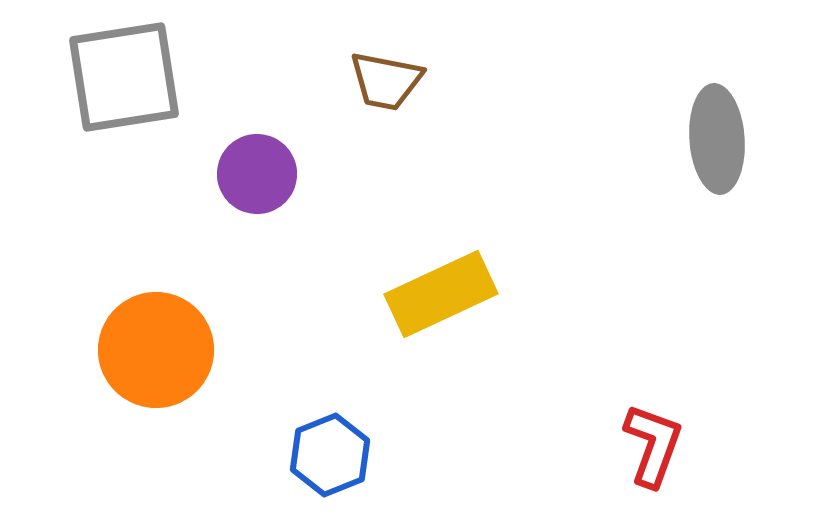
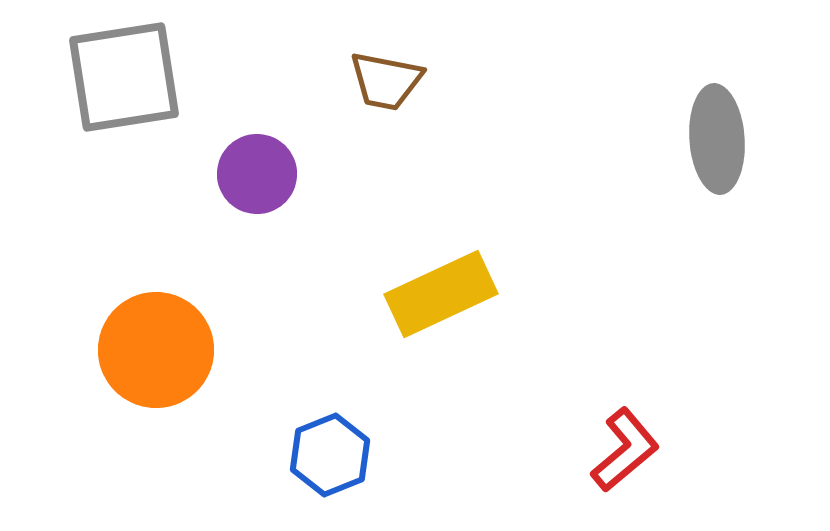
red L-shape: moved 28 px left, 5 px down; rotated 30 degrees clockwise
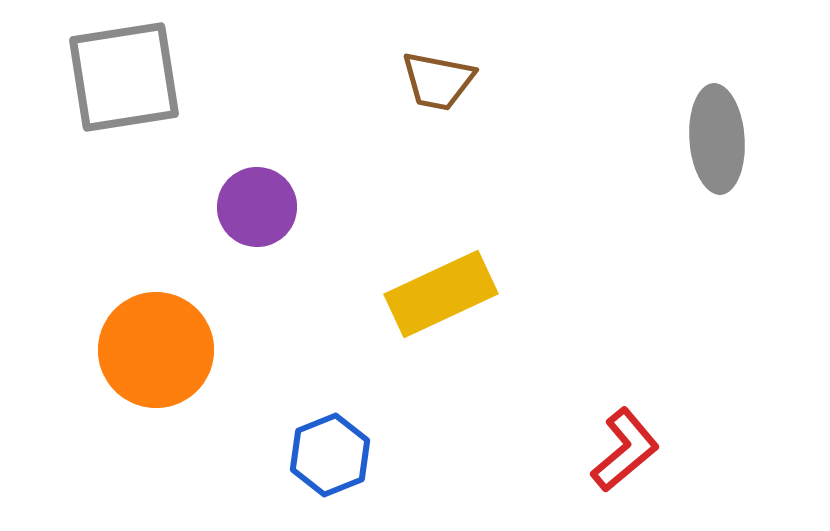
brown trapezoid: moved 52 px right
purple circle: moved 33 px down
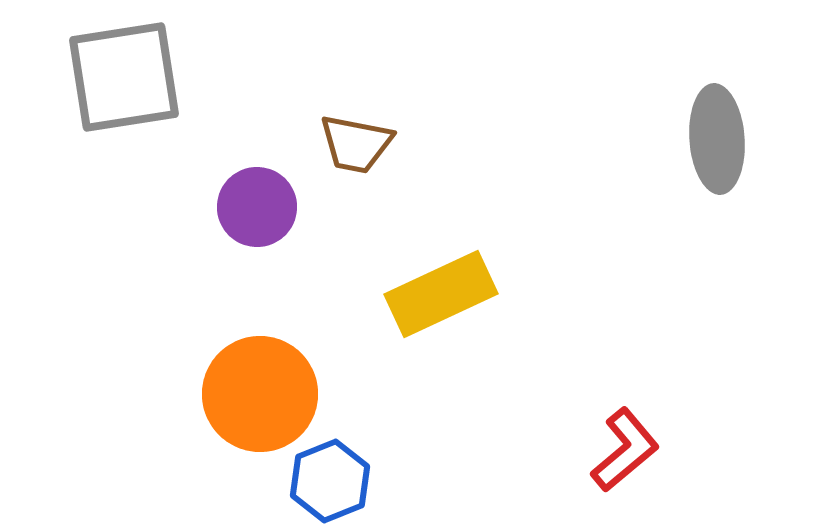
brown trapezoid: moved 82 px left, 63 px down
orange circle: moved 104 px right, 44 px down
blue hexagon: moved 26 px down
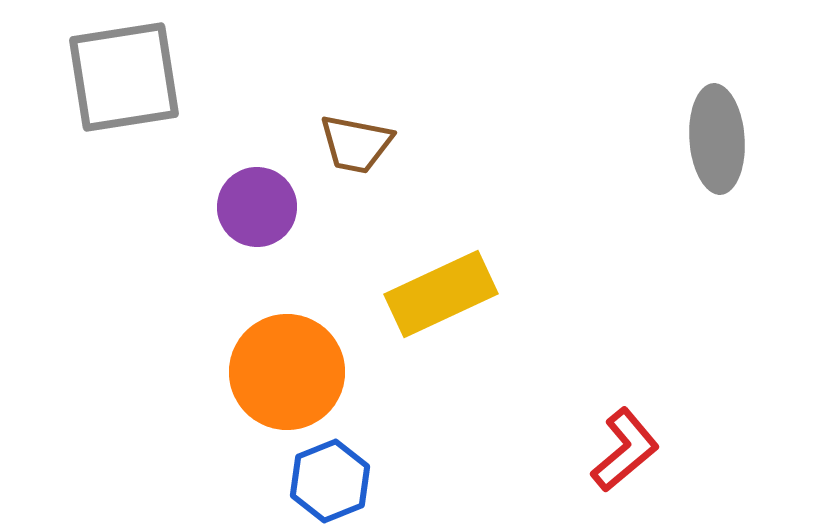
orange circle: moved 27 px right, 22 px up
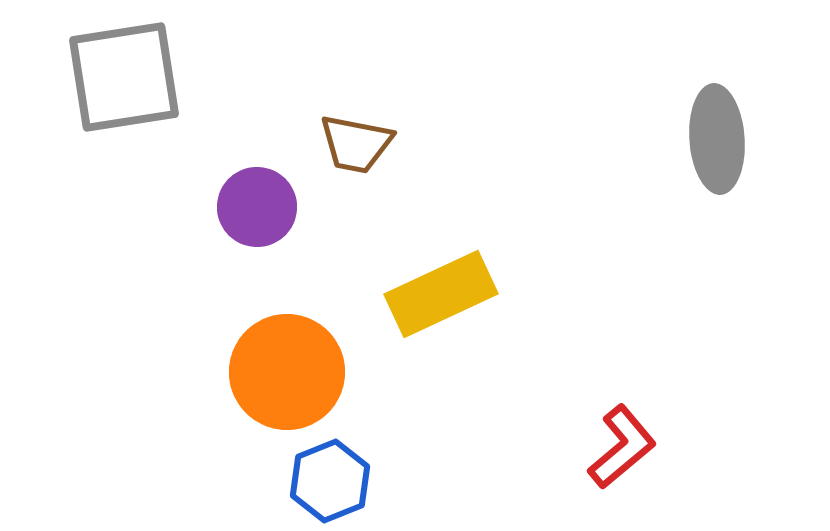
red L-shape: moved 3 px left, 3 px up
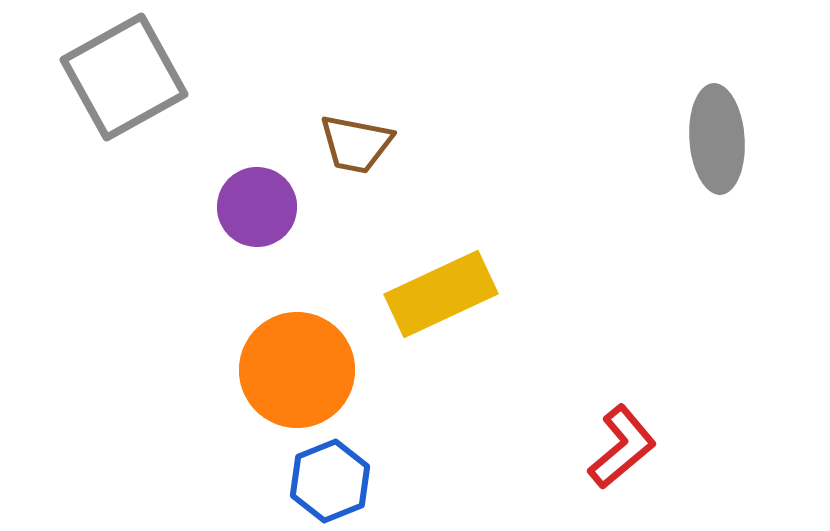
gray square: rotated 20 degrees counterclockwise
orange circle: moved 10 px right, 2 px up
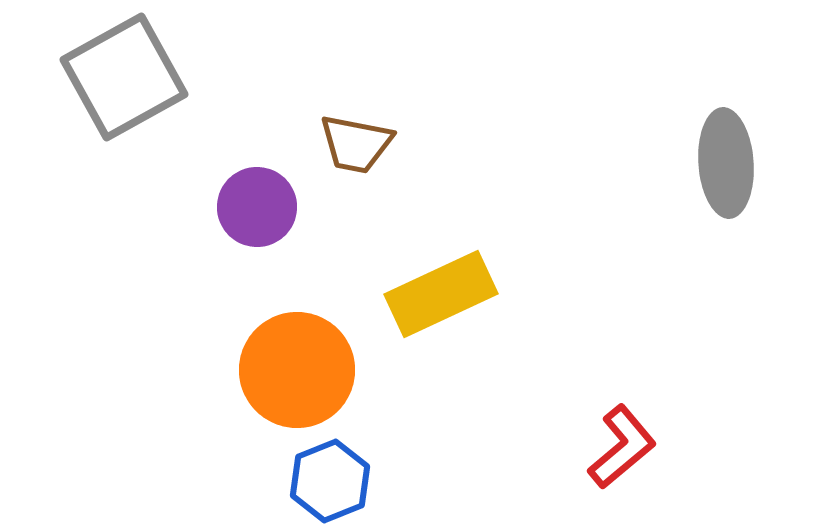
gray ellipse: moved 9 px right, 24 px down
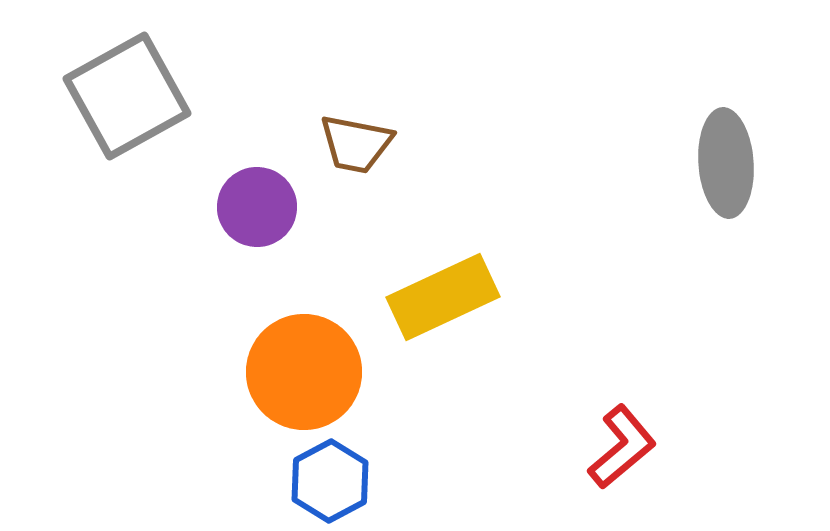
gray square: moved 3 px right, 19 px down
yellow rectangle: moved 2 px right, 3 px down
orange circle: moved 7 px right, 2 px down
blue hexagon: rotated 6 degrees counterclockwise
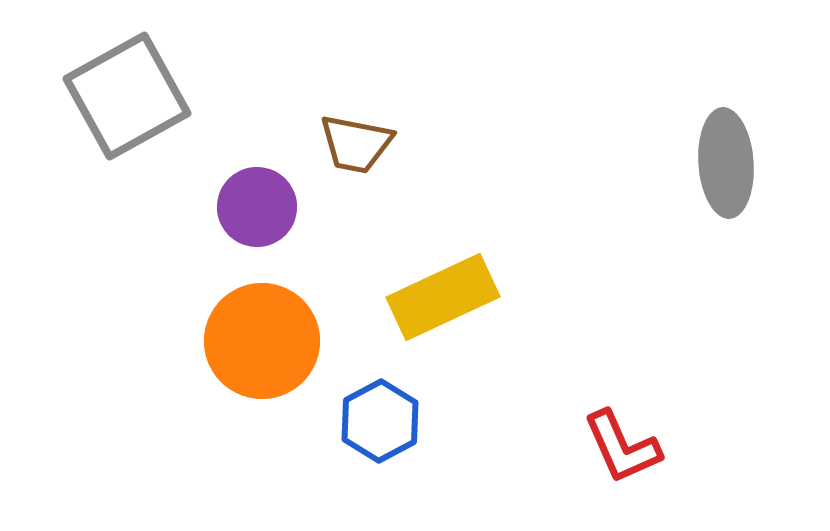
orange circle: moved 42 px left, 31 px up
red L-shape: rotated 106 degrees clockwise
blue hexagon: moved 50 px right, 60 px up
